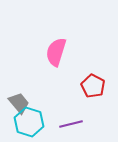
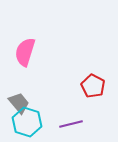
pink semicircle: moved 31 px left
cyan hexagon: moved 2 px left
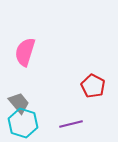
cyan hexagon: moved 4 px left, 1 px down
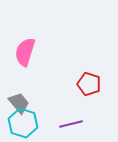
red pentagon: moved 4 px left, 2 px up; rotated 10 degrees counterclockwise
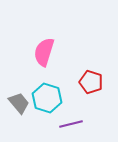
pink semicircle: moved 19 px right
red pentagon: moved 2 px right, 2 px up
cyan hexagon: moved 24 px right, 25 px up
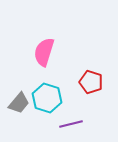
gray trapezoid: rotated 80 degrees clockwise
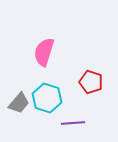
purple line: moved 2 px right, 1 px up; rotated 10 degrees clockwise
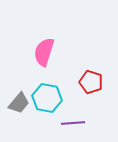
cyan hexagon: rotated 8 degrees counterclockwise
